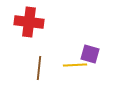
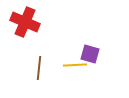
red cross: moved 4 px left; rotated 16 degrees clockwise
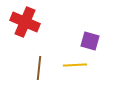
purple square: moved 13 px up
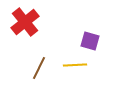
red cross: rotated 28 degrees clockwise
brown line: rotated 20 degrees clockwise
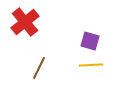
yellow line: moved 16 px right
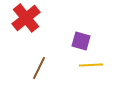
red cross: moved 1 px right, 4 px up
purple square: moved 9 px left
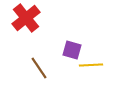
purple square: moved 9 px left, 9 px down
brown line: rotated 60 degrees counterclockwise
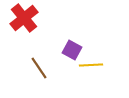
red cross: moved 2 px left
purple square: rotated 12 degrees clockwise
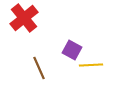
brown line: rotated 10 degrees clockwise
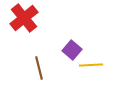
purple square: rotated 12 degrees clockwise
brown line: rotated 10 degrees clockwise
